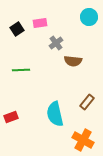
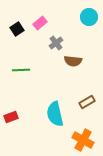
pink rectangle: rotated 32 degrees counterclockwise
brown rectangle: rotated 21 degrees clockwise
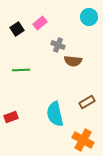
gray cross: moved 2 px right, 2 px down; rotated 32 degrees counterclockwise
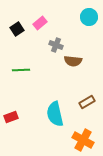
gray cross: moved 2 px left
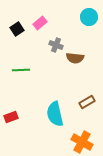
brown semicircle: moved 2 px right, 3 px up
orange cross: moved 1 px left, 2 px down
